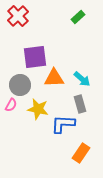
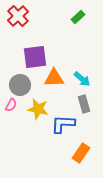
gray rectangle: moved 4 px right
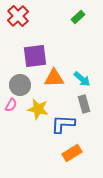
purple square: moved 1 px up
orange rectangle: moved 9 px left; rotated 24 degrees clockwise
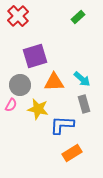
purple square: rotated 10 degrees counterclockwise
orange triangle: moved 4 px down
blue L-shape: moved 1 px left, 1 px down
